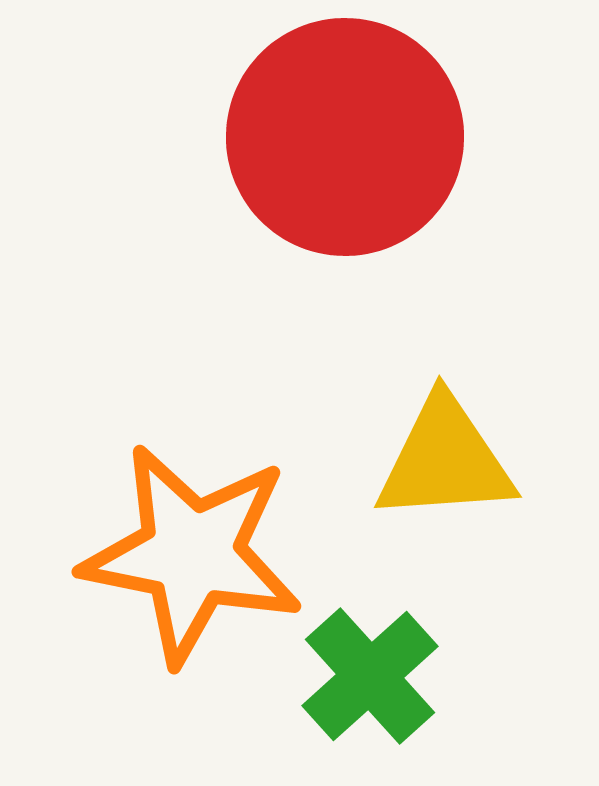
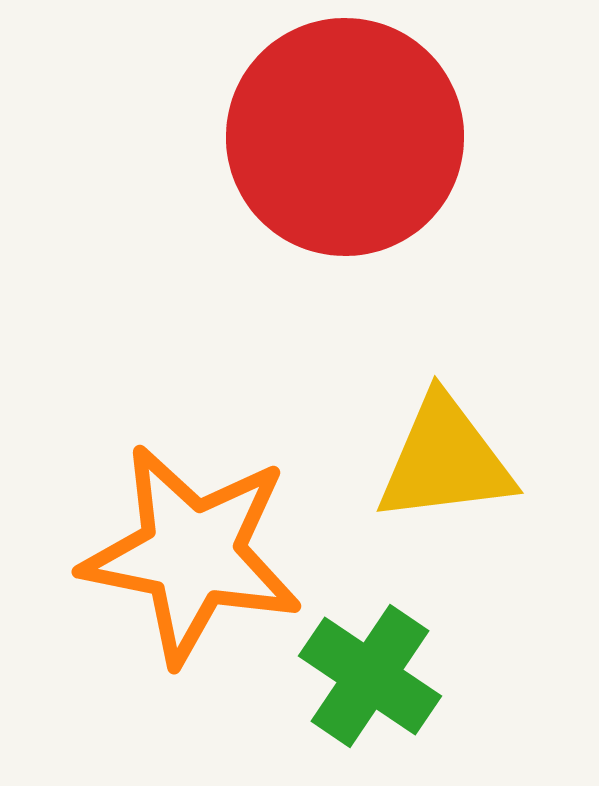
yellow triangle: rotated 3 degrees counterclockwise
green cross: rotated 14 degrees counterclockwise
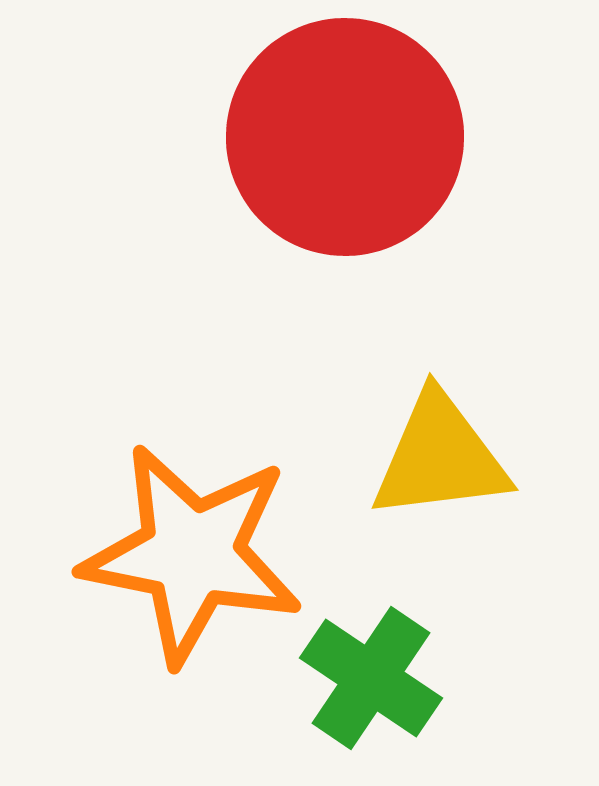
yellow triangle: moved 5 px left, 3 px up
green cross: moved 1 px right, 2 px down
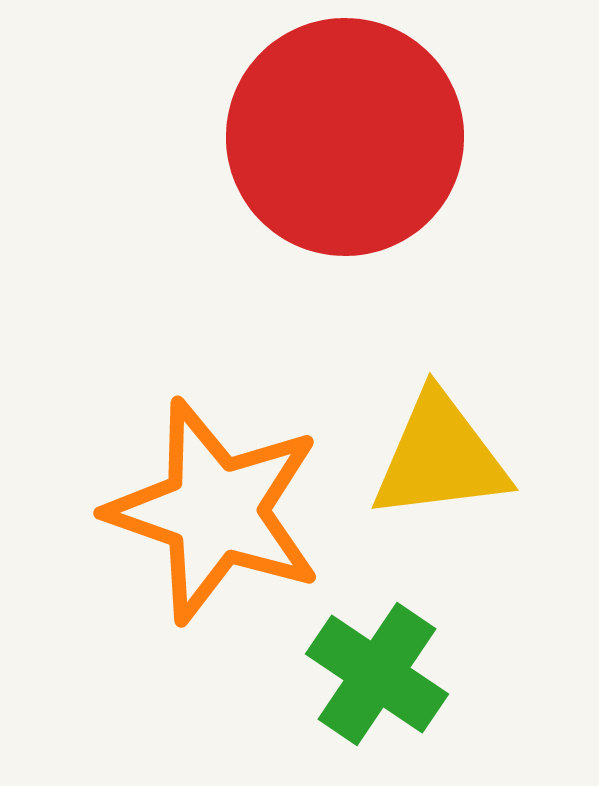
orange star: moved 23 px right, 43 px up; rotated 8 degrees clockwise
green cross: moved 6 px right, 4 px up
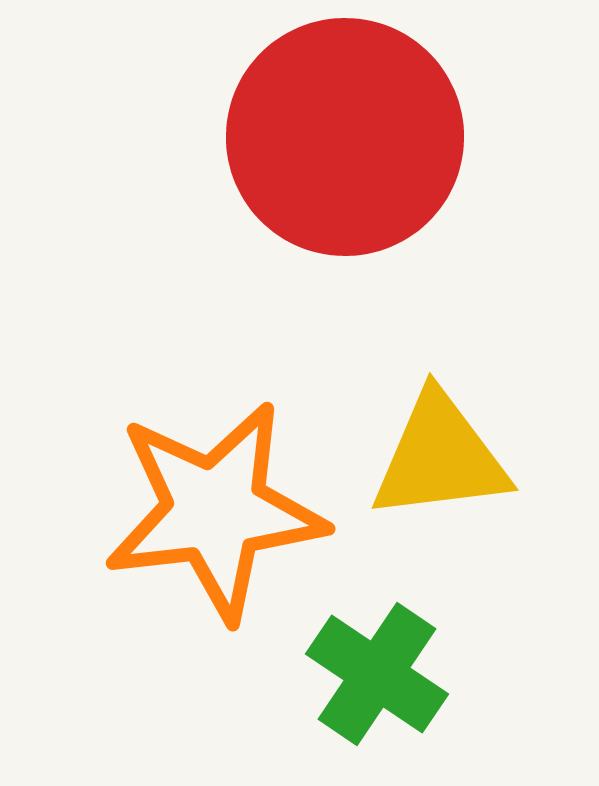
orange star: rotated 26 degrees counterclockwise
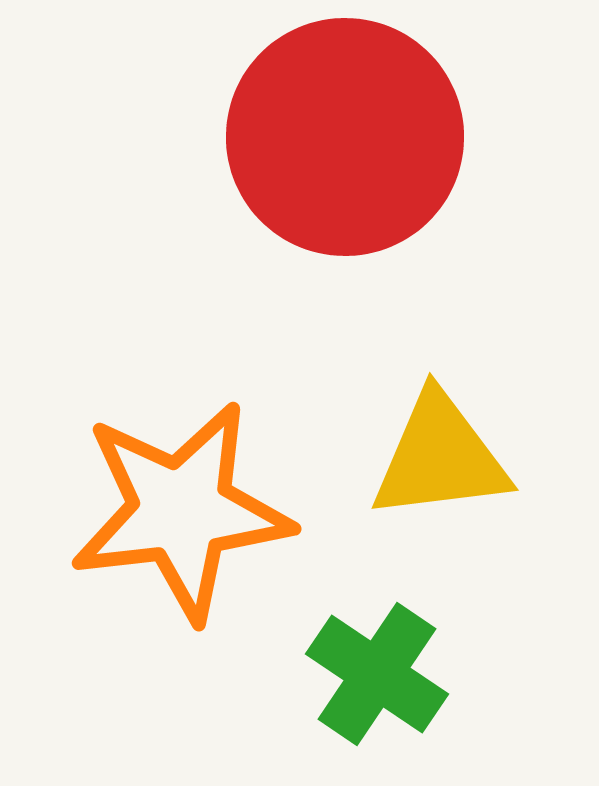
orange star: moved 34 px left
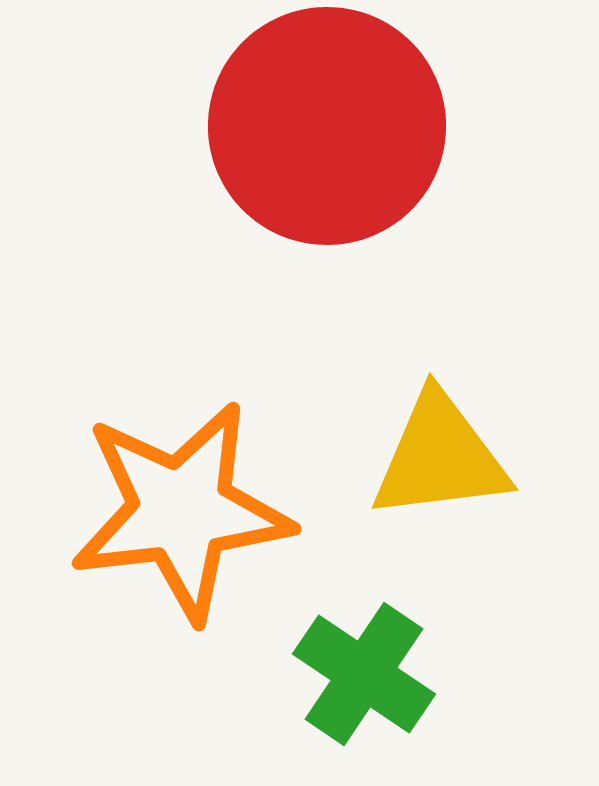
red circle: moved 18 px left, 11 px up
green cross: moved 13 px left
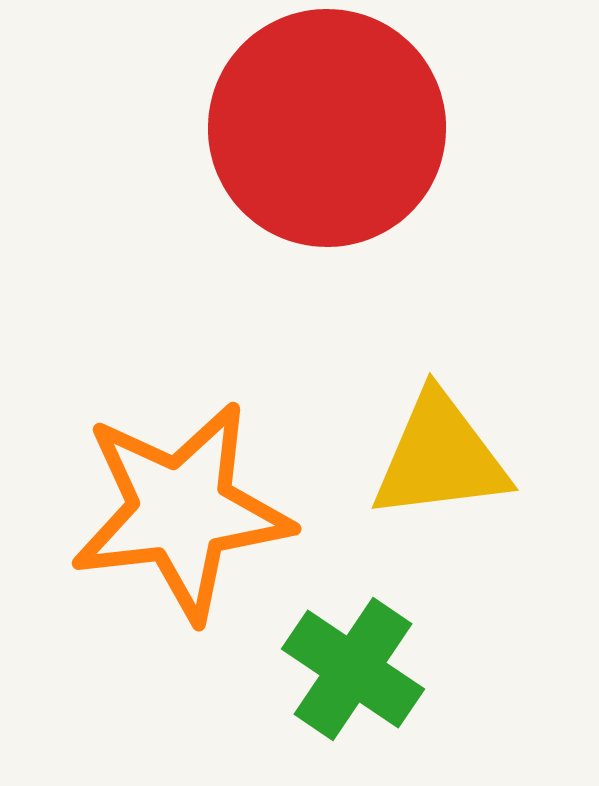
red circle: moved 2 px down
green cross: moved 11 px left, 5 px up
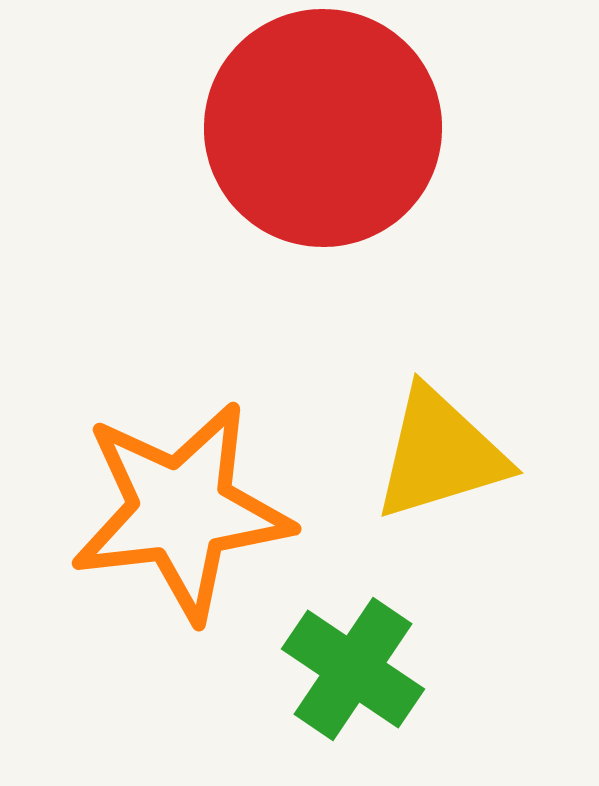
red circle: moved 4 px left
yellow triangle: moved 3 px up; rotated 10 degrees counterclockwise
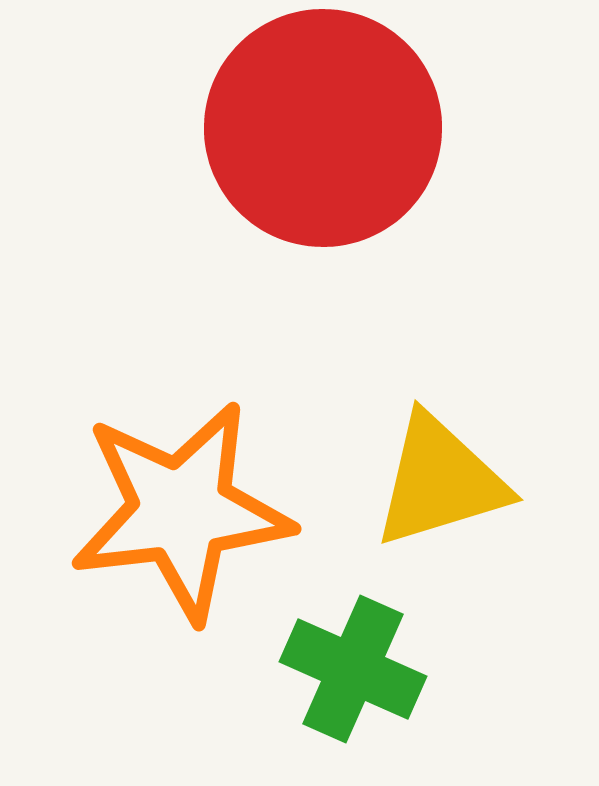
yellow triangle: moved 27 px down
green cross: rotated 10 degrees counterclockwise
